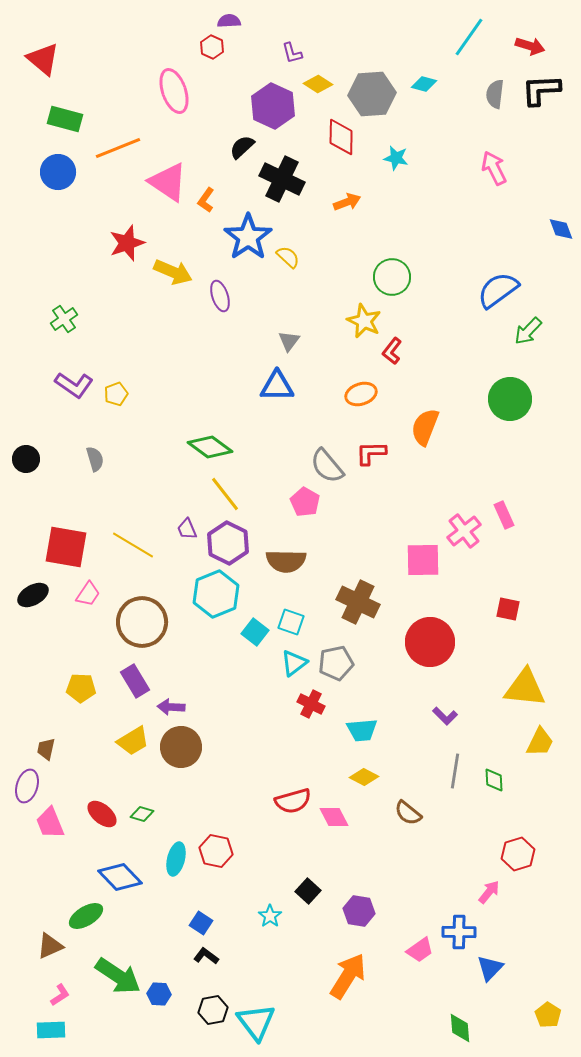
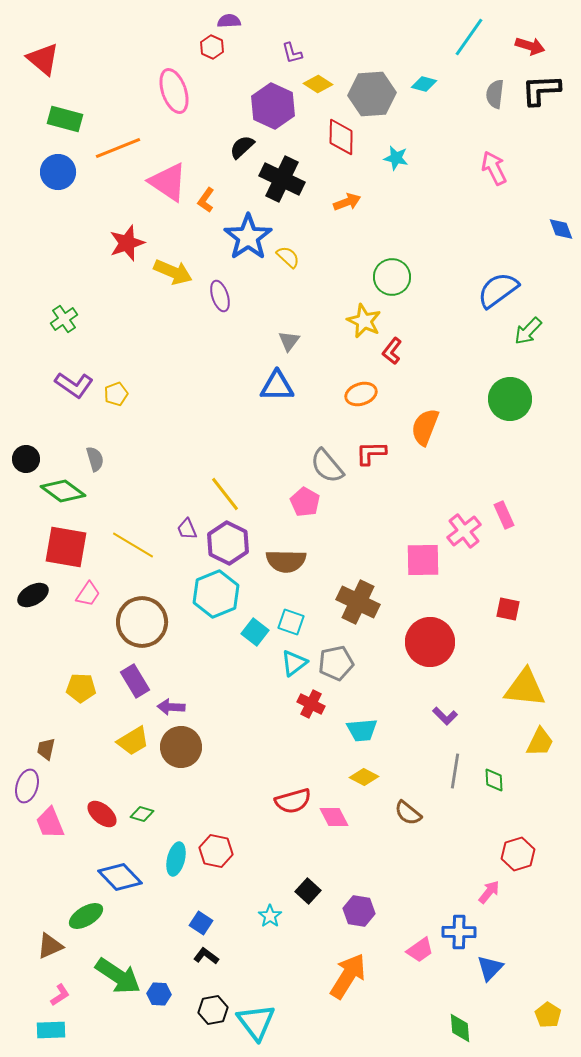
green diamond at (210, 447): moved 147 px left, 44 px down
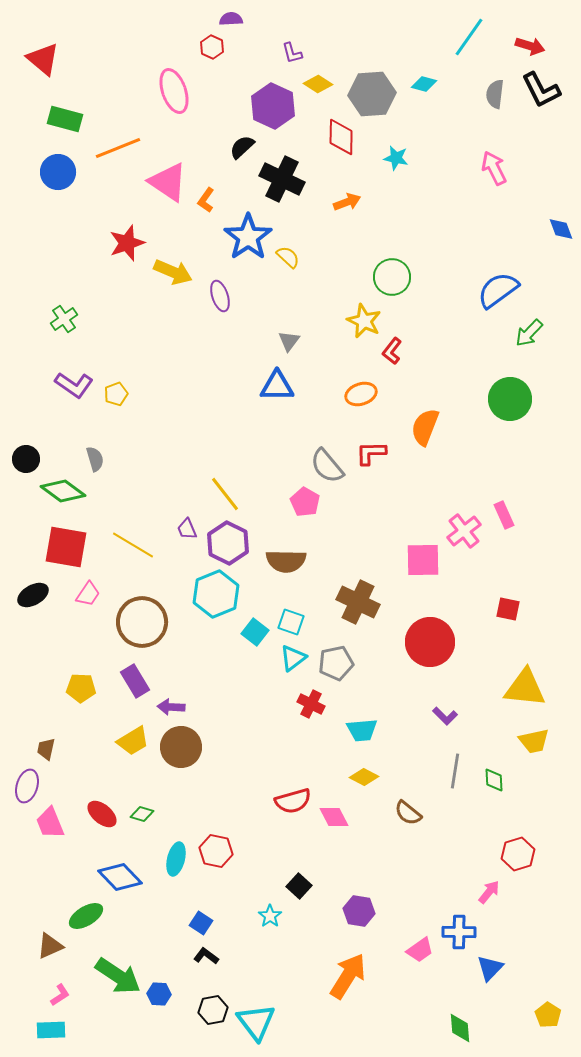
purple semicircle at (229, 21): moved 2 px right, 2 px up
black L-shape at (541, 90): rotated 114 degrees counterclockwise
green arrow at (528, 331): moved 1 px right, 2 px down
cyan triangle at (294, 663): moved 1 px left, 5 px up
yellow trapezoid at (540, 742): moved 6 px left, 1 px up; rotated 52 degrees clockwise
black square at (308, 891): moved 9 px left, 5 px up
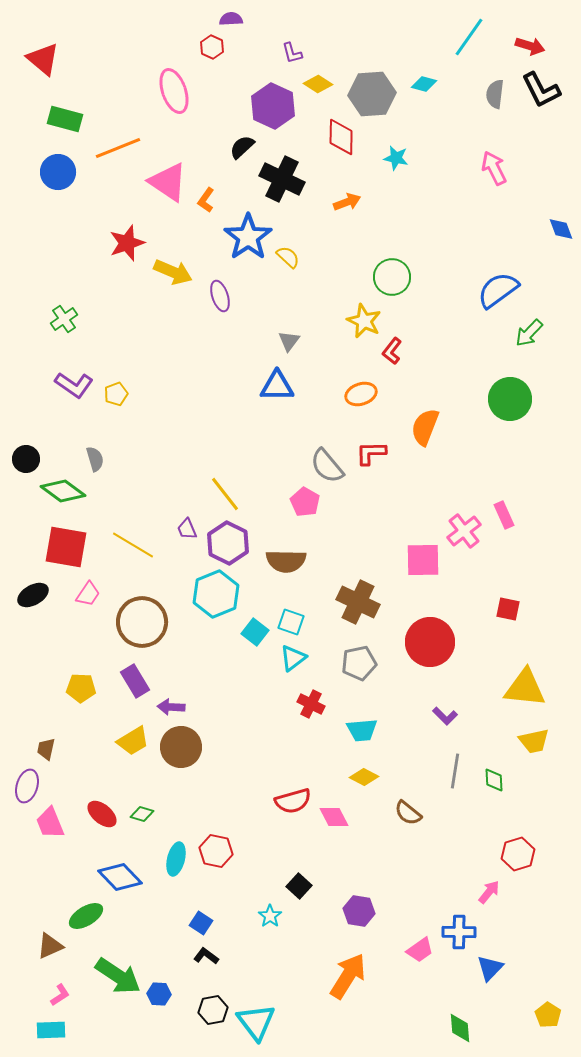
gray pentagon at (336, 663): moved 23 px right
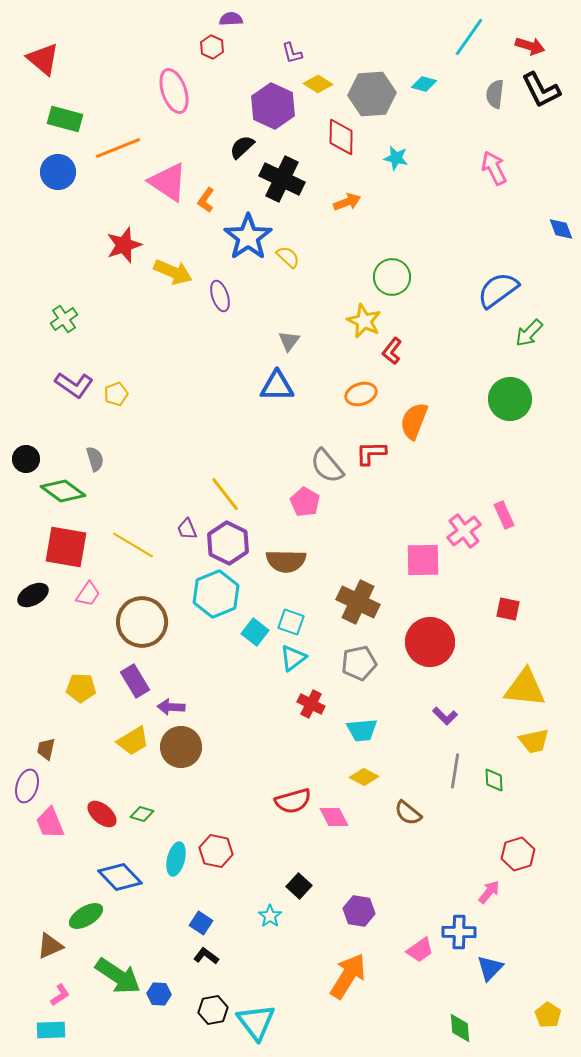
red star at (127, 243): moved 3 px left, 2 px down
orange semicircle at (425, 427): moved 11 px left, 6 px up
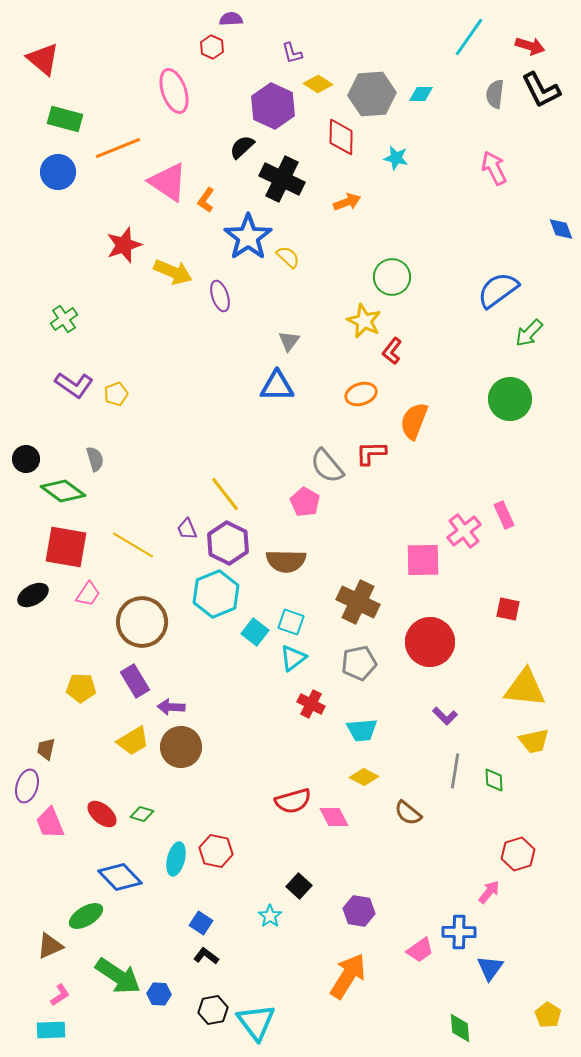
cyan diamond at (424, 84): moved 3 px left, 10 px down; rotated 15 degrees counterclockwise
blue triangle at (490, 968): rotated 8 degrees counterclockwise
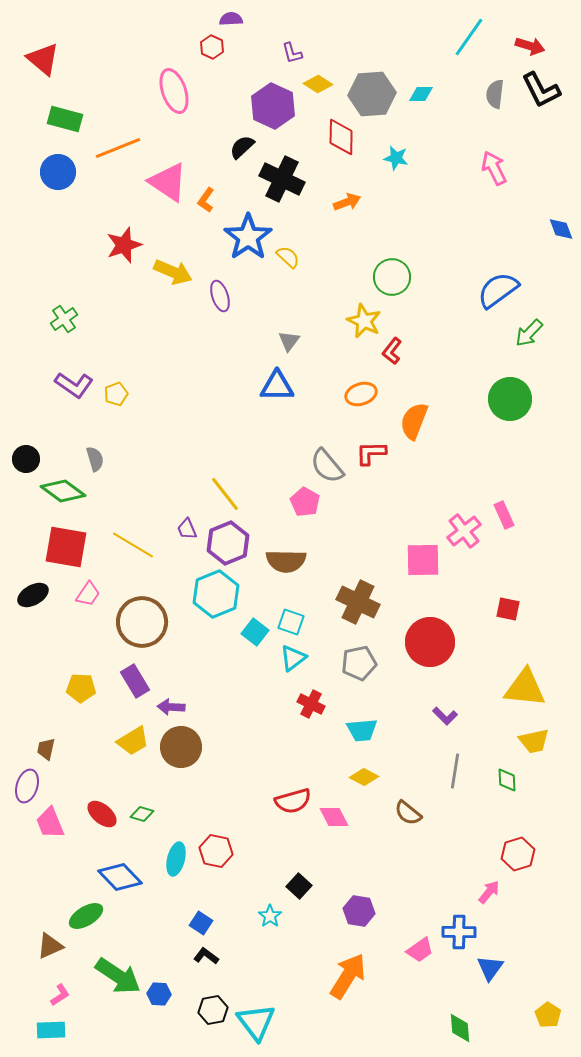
purple hexagon at (228, 543): rotated 12 degrees clockwise
green diamond at (494, 780): moved 13 px right
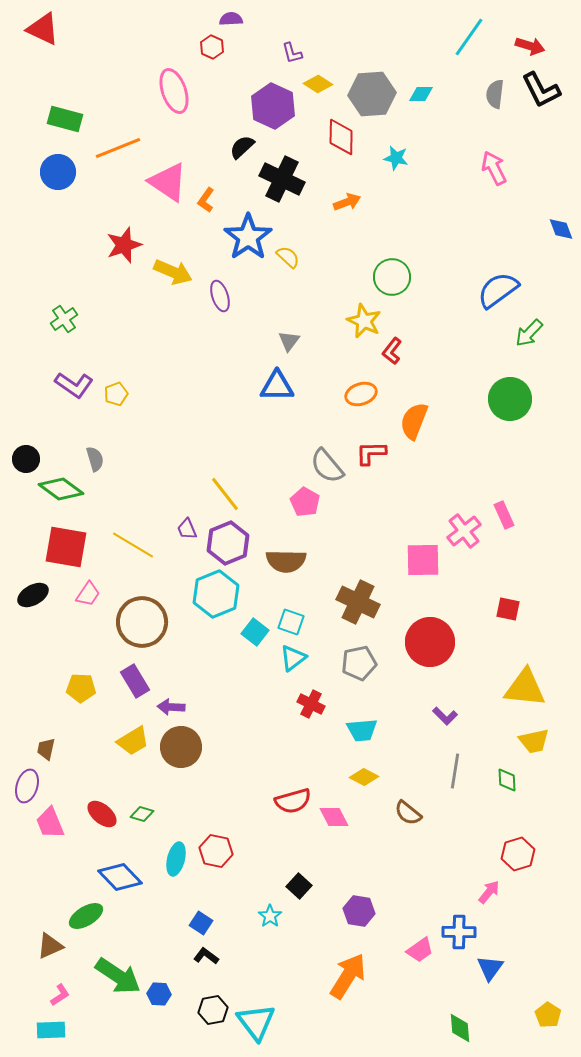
red triangle at (43, 59): moved 30 px up; rotated 15 degrees counterclockwise
green diamond at (63, 491): moved 2 px left, 2 px up
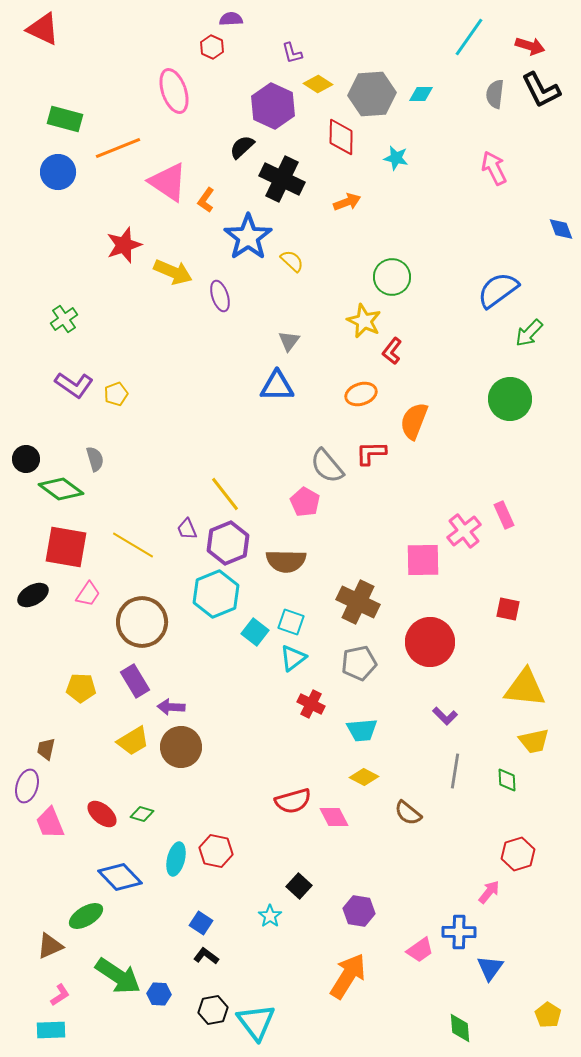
yellow semicircle at (288, 257): moved 4 px right, 4 px down
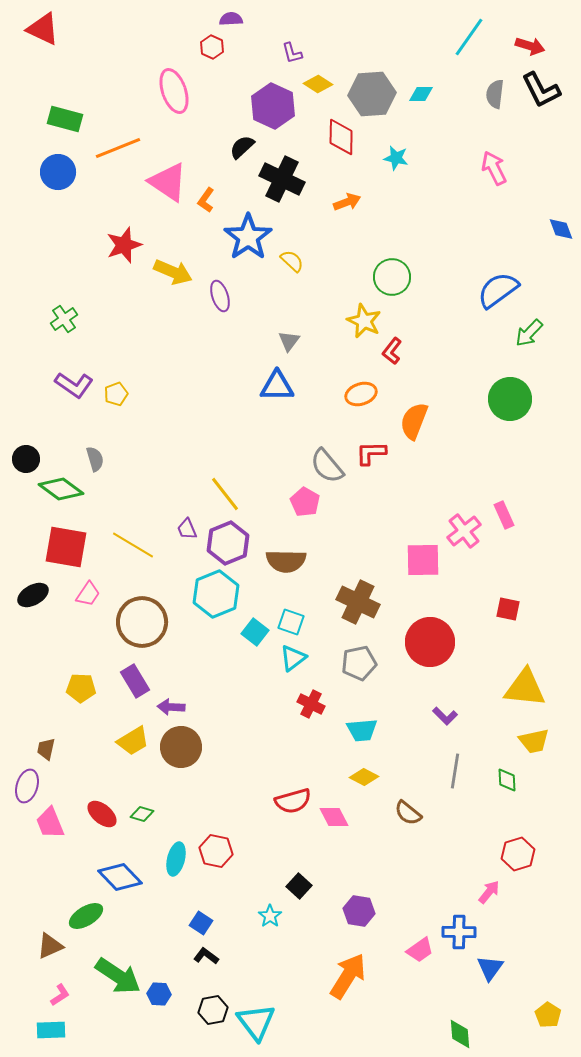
green diamond at (460, 1028): moved 6 px down
